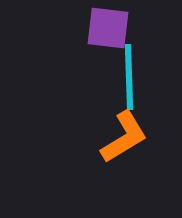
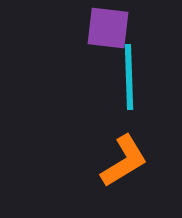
orange L-shape: moved 24 px down
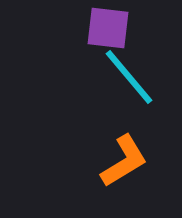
cyan line: rotated 38 degrees counterclockwise
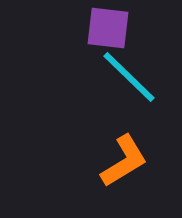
cyan line: rotated 6 degrees counterclockwise
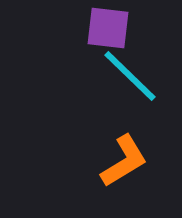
cyan line: moved 1 px right, 1 px up
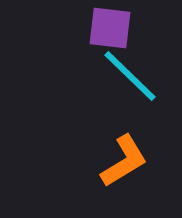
purple square: moved 2 px right
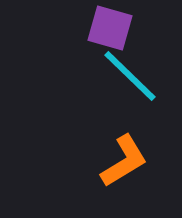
purple square: rotated 9 degrees clockwise
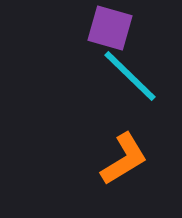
orange L-shape: moved 2 px up
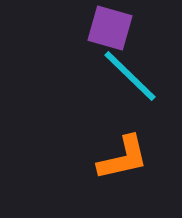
orange L-shape: moved 1 px left, 1 px up; rotated 18 degrees clockwise
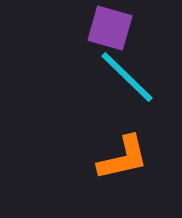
cyan line: moved 3 px left, 1 px down
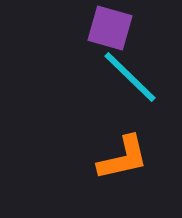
cyan line: moved 3 px right
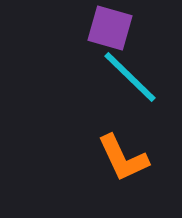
orange L-shape: rotated 78 degrees clockwise
